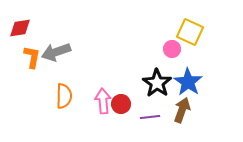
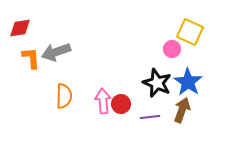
orange L-shape: moved 1 px left, 1 px down; rotated 15 degrees counterclockwise
black star: rotated 12 degrees counterclockwise
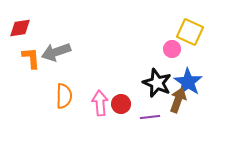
pink arrow: moved 3 px left, 2 px down
brown arrow: moved 4 px left, 10 px up
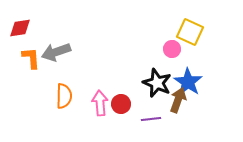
purple line: moved 1 px right, 2 px down
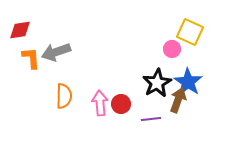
red diamond: moved 2 px down
black star: rotated 20 degrees clockwise
